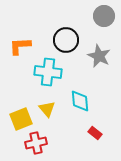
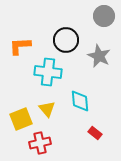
red cross: moved 4 px right
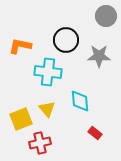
gray circle: moved 2 px right
orange L-shape: rotated 15 degrees clockwise
gray star: rotated 25 degrees counterclockwise
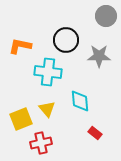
red cross: moved 1 px right
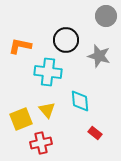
gray star: rotated 15 degrees clockwise
yellow triangle: moved 1 px down
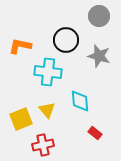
gray circle: moved 7 px left
red cross: moved 2 px right, 2 px down
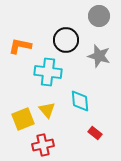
yellow square: moved 2 px right
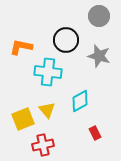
orange L-shape: moved 1 px right, 1 px down
cyan diamond: rotated 65 degrees clockwise
red rectangle: rotated 24 degrees clockwise
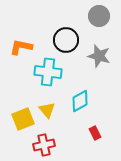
red cross: moved 1 px right
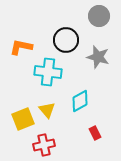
gray star: moved 1 px left, 1 px down
